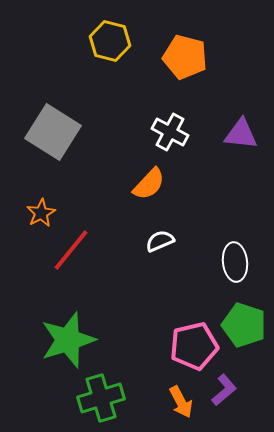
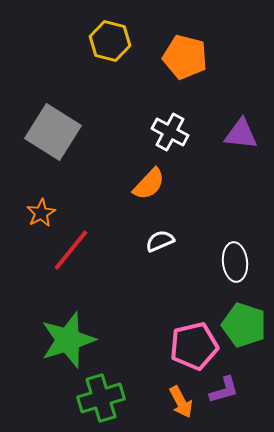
purple L-shape: rotated 24 degrees clockwise
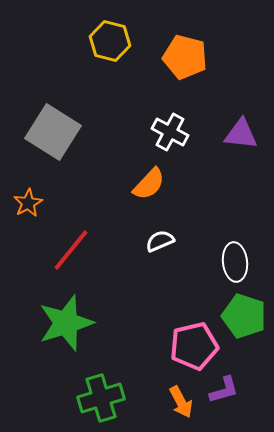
orange star: moved 13 px left, 10 px up
green pentagon: moved 9 px up
green star: moved 2 px left, 17 px up
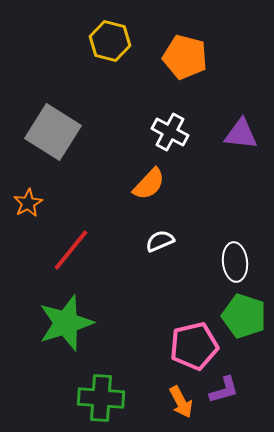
green cross: rotated 21 degrees clockwise
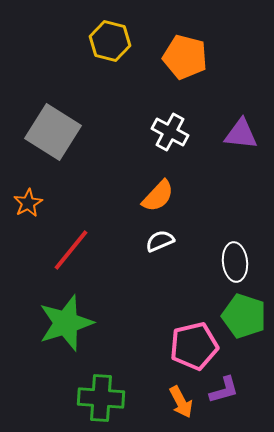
orange semicircle: moved 9 px right, 12 px down
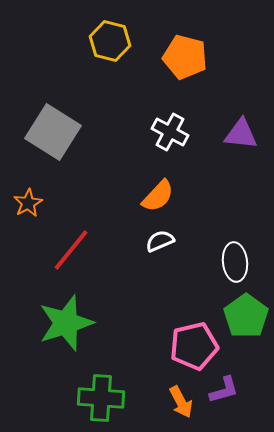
green pentagon: moved 2 px right; rotated 18 degrees clockwise
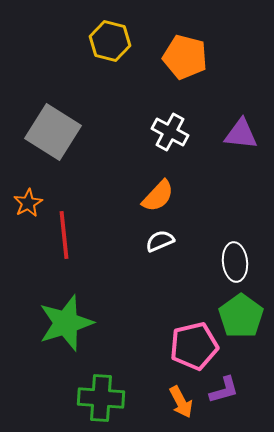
red line: moved 7 px left, 15 px up; rotated 45 degrees counterclockwise
green pentagon: moved 5 px left
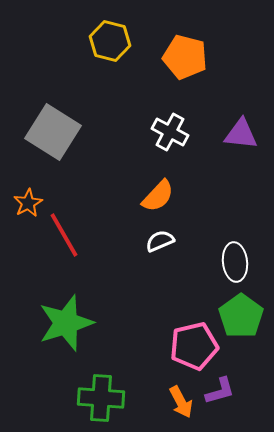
red line: rotated 24 degrees counterclockwise
purple L-shape: moved 4 px left, 1 px down
